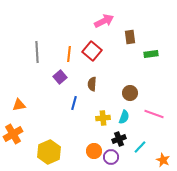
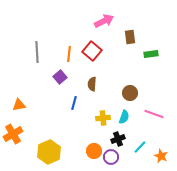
black cross: moved 1 px left
orange star: moved 2 px left, 4 px up
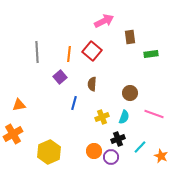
yellow cross: moved 1 px left, 1 px up; rotated 16 degrees counterclockwise
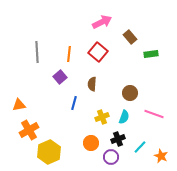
pink arrow: moved 2 px left, 1 px down
brown rectangle: rotated 32 degrees counterclockwise
red square: moved 6 px right, 1 px down
orange cross: moved 16 px right, 4 px up
orange circle: moved 3 px left, 8 px up
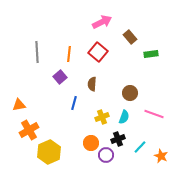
purple circle: moved 5 px left, 2 px up
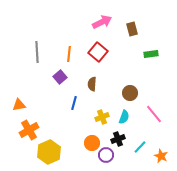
brown rectangle: moved 2 px right, 8 px up; rotated 24 degrees clockwise
pink line: rotated 30 degrees clockwise
orange circle: moved 1 px right
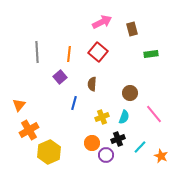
orange triangle: rotated 40 degrees counterclockwise
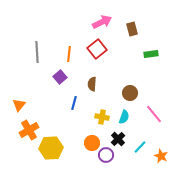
red square: moved 1 px left, 3 px up; rotated 12 degrees clockwise
yellow cross: rotated 32 degrees clockwise
black cross: rotated 24 degrees counterclockwise
yellow hexagon: moved 2 px right, 4 px up; rotated 20 degrees clockwise
